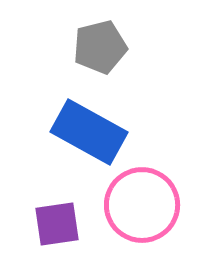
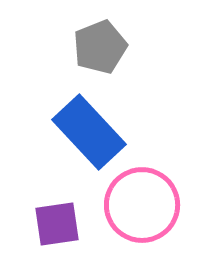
gray pentagon: rotated 8 degrees counterclockwise
blue rectangle: rotated 18 degrees clockwise
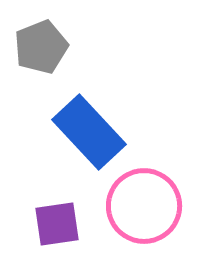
gray pentagon: moved 59 px left
pink circle: moved 2 px right, 1 px down
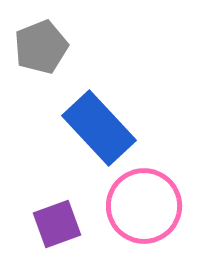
blue rectangle: moved 10 px right, 4 px up
purple square: rotated 12 degrees counterclockwise
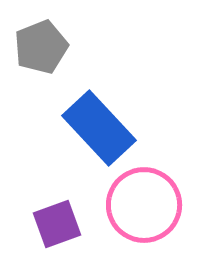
pink circle: moved 1 px up
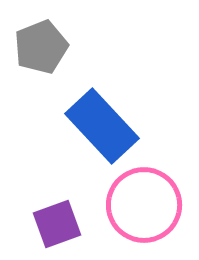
blue rectangle: moved 3 px right, 2 px up
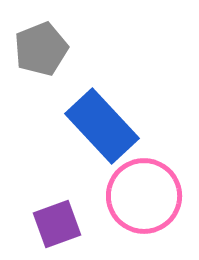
gray pentagon: moved 2 px down
pink circle: moved 9 px up
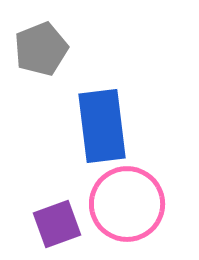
blue rectangle: rotated 36 degrees clockwise
pink circle: moved 17 px left, 8 px down
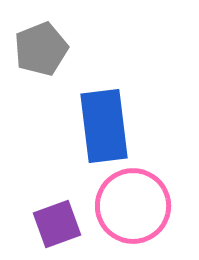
blue rectangle: moved 2 px right
pink circle: moved 6 px right, 2 px down
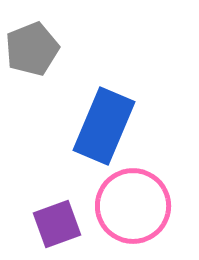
gray pentagon: moved 9 px left
blue rectangle: rotated 30 degrees clockwise
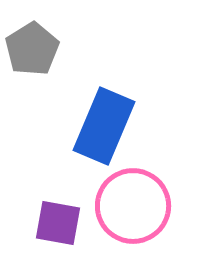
gray pentagon: rotated 10 degrees counterclockwise
purple square: moved 1 px right, 1 px up; rotated 30 degrees clockwise
